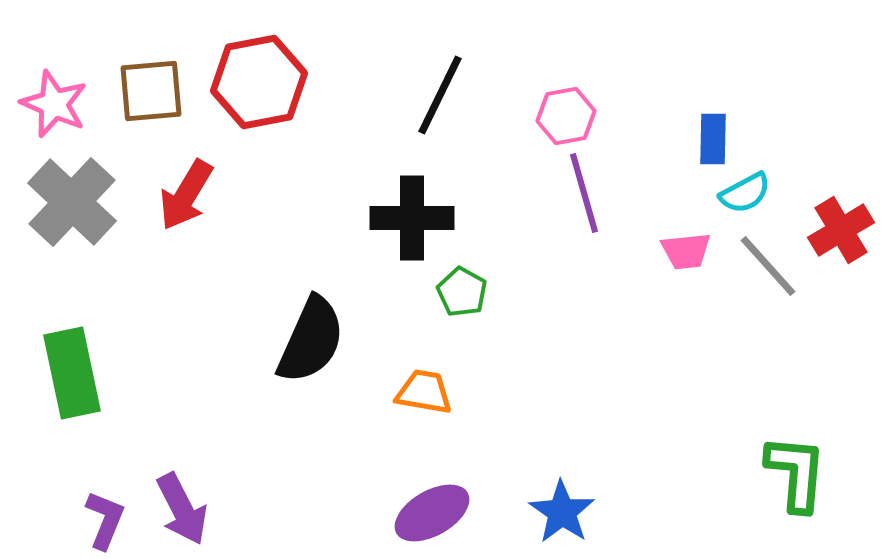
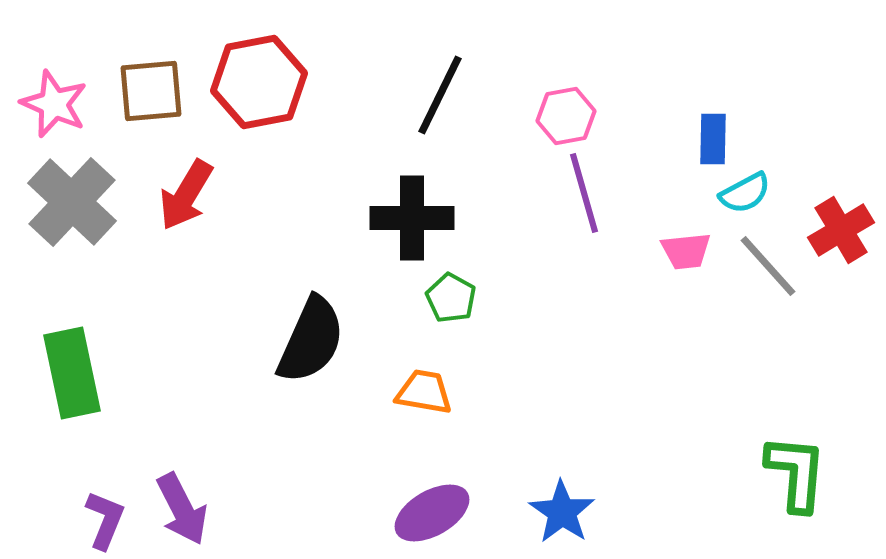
green pentagon: moved 11 px left, 6 px down
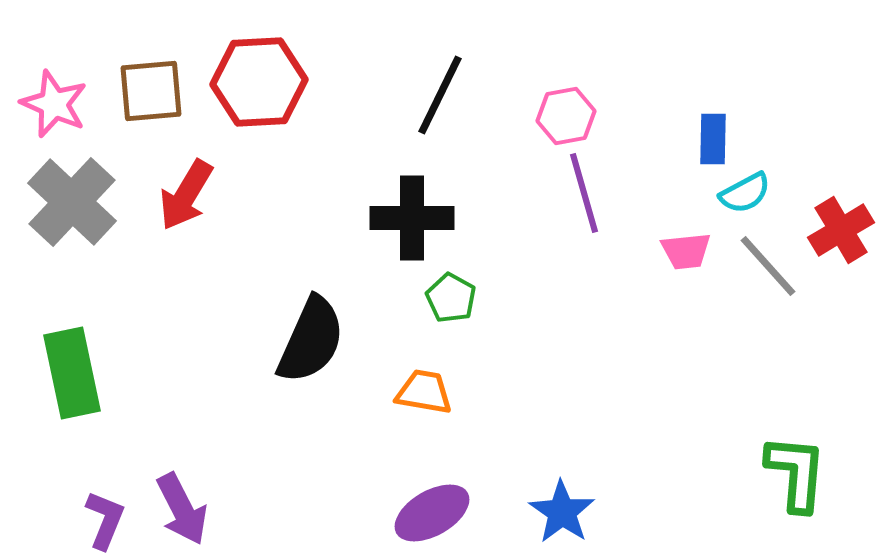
red hexagon: rotated 8 degrees clockwise
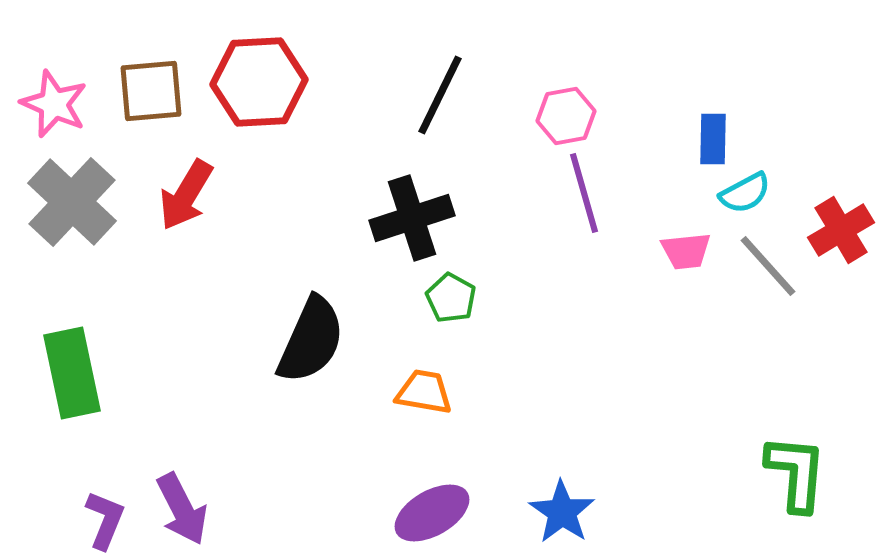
black cross: rotated 18 degrees counterclockwise
